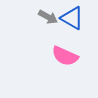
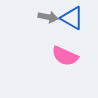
gray arrow: rotated 18 degrees counterclockwise
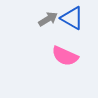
gray arrow: moved 2 px down; rotated 42 degrees counterclockwise
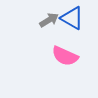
gray arrow: moved 1 px right, 1 px down
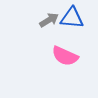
blue triangle: rotated 25 degrees counterclockwise
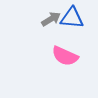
gray arrow: moved 2 px right, 1 px up
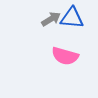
pink semicircle: rotated 8 degrees counterclockwise
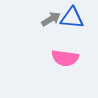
pink semicircle: moved 2 px down; rotated 8 degrees counterclockwise
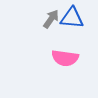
gray arrow: rotated 24 degrees counterclockwise
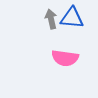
gray arrow: rotated 48 degrees counterclockwise
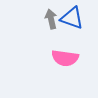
blue triangle: rotated 15 degrees clockwise
